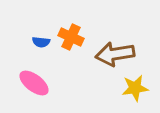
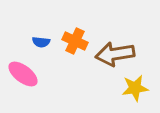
orange cross: moved 4 px right, 4 px down
pink ellipse: moved 11 px left, 9 px up
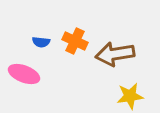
pink ellipse: moved 1 px right; rotated 16 degrees counterclockwise
yellow star: moved 5 px left, 8 px down
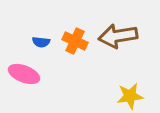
brown arrow: moved 3 px right, 18 px up
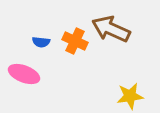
brown arrow: moved 7 px left, 7 px up; rotated 33 degrees clockwise
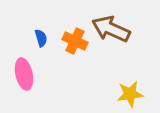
blue semicircle: moved 4 px up; rotated 114 degrees counterclockwise
pink ellipse: rotated 56 degrees clockwise
yellow star: moved 2 px up
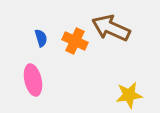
brown arrow: moved 1 px up
pink ellipse: moved 9 px right, 6 px down
yellow star: moved 1 px left, 1 px down
